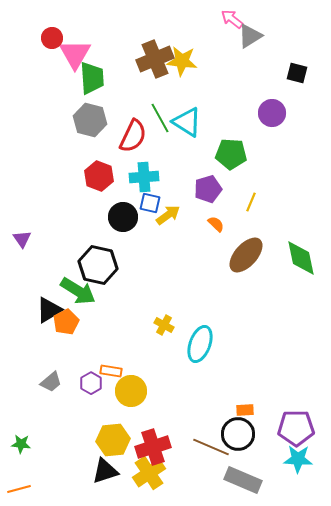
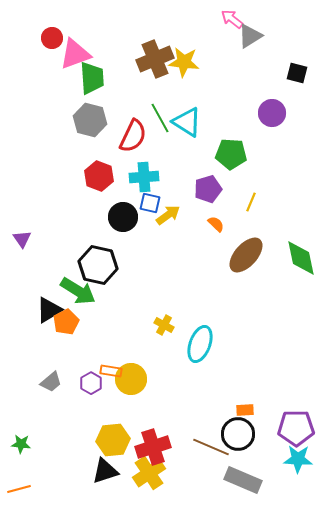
pink triangle at (75, 54): rotated 40 degrees clockwise
yellow star at (182, 61): moved 2 px right, 1 px down
yellow circle at (131, 391): moved 12 px up
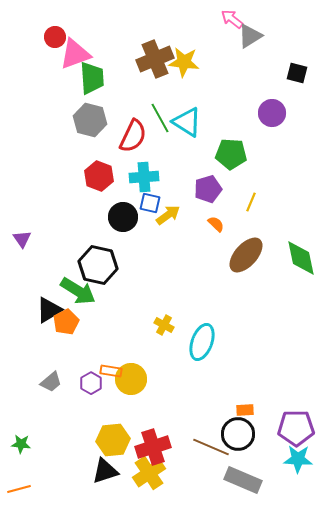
red circle at (52, 38): moved 3 px right, 1 px up
cyan ellipse at (200, 344): moved 2 px right, 2 px up
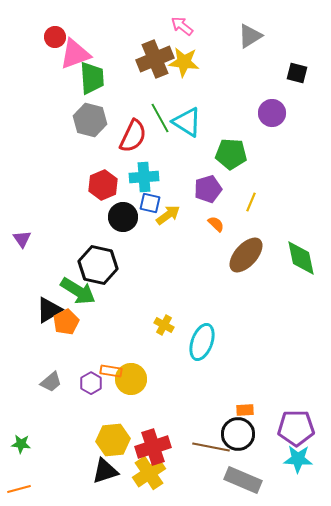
pink arrow at (232, 19): moved 50 px left, 7 px down
red hexagon at (99, 176): moved 4 px right, 9 px down; rotated 16 degrees clockwise
brown line at (211, 447): rotated 12 degrees counterclockwise
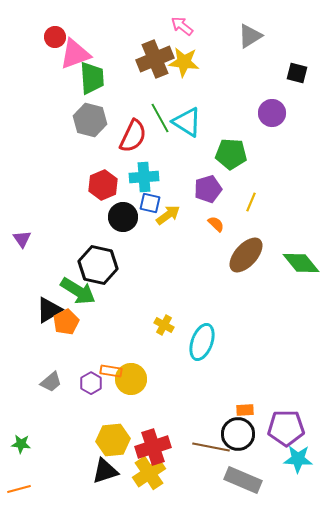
green diamond at (301, 258): moved 5 px down; rotated 27 degrees counterclockwise
purple pentagon at (296, 428): moved 10 px left
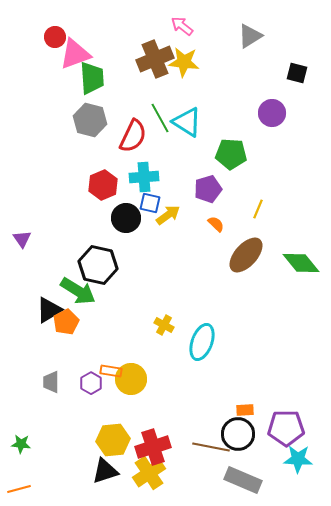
yellow line at (251, 202): moved 7 px right, 7 px down
black circle at (123, 217): moved 3 px right, 1 px down
gray trapezoid at (51, 382): rotated 130 degrees clockwise
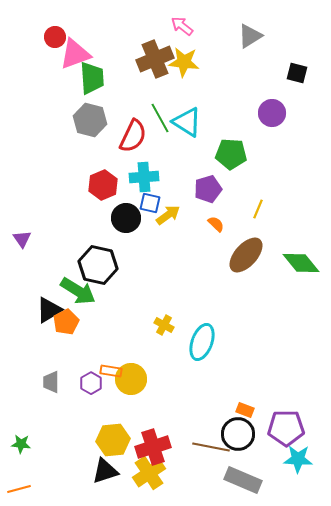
orange rectangle at (245, 410): rotated 24 degrees clockwise
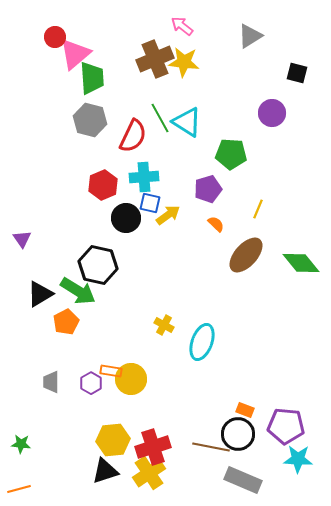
pink triangle at (75, 54): rotated 20 degrees counterclockwise
black triangle at (49, 310): moved 9 px left, 16 px up
purple pentagon at (286, 428): moved 2 px up; rotated 6 degrees clockwise
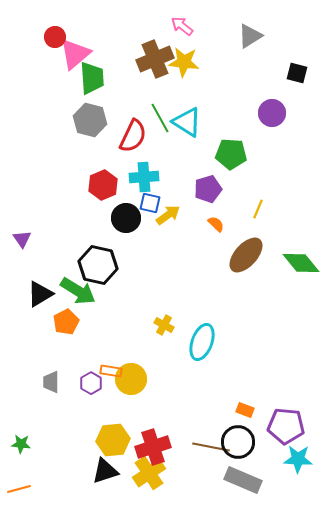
black circle at (238, 434): moved 8 px down
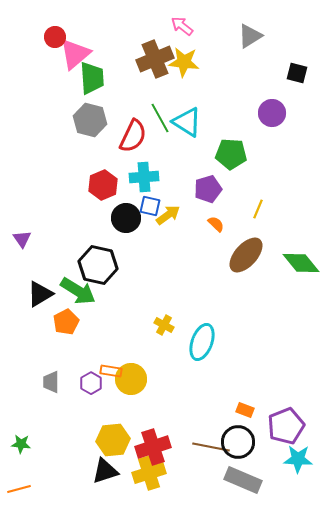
blue square at (150, 203): moved 3 px down
purple pentagon at (286, 426): rotated 27 degrees counterclockwise
yellow cross at (149, 473): rotated 16 degrees clockwise
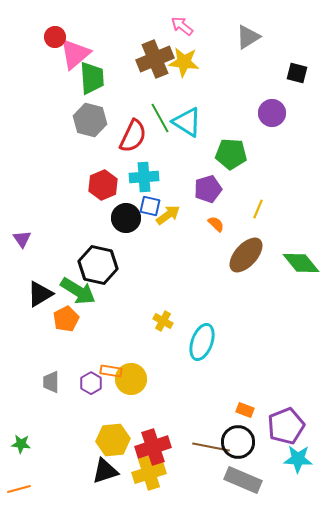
gray triangle at (250, 36): moved 2 px left, 1 px down
orange pentagon at (66, 322): moved 3 px up
yellow cross at (164, 325): moved 1 px left, 4 px up
